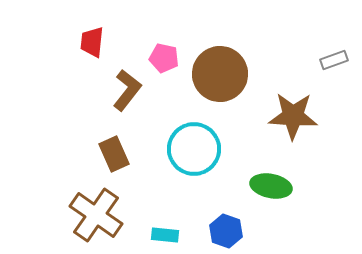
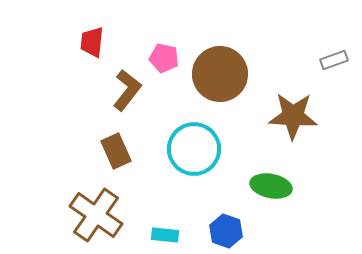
brown rectangle: moved 2 px right, 3 px up
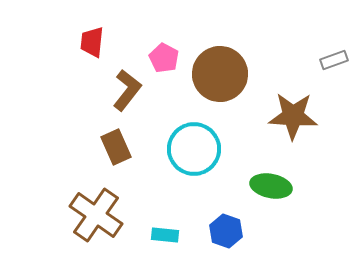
pink pentagon: rotated 16 degrees clockwise
brown rectangle: moved 4 px up
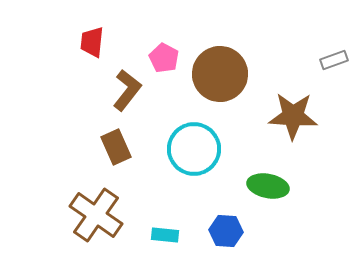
green ellipse: moved 3 px left
blue hexagon: rotated 16 degrees counterclockwise
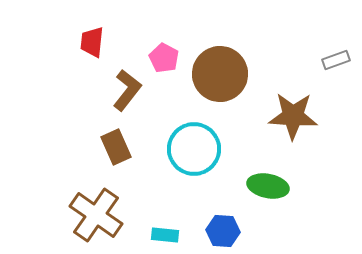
gray rectangle: moved 2 px right
blue hexagon: moved 3 px left
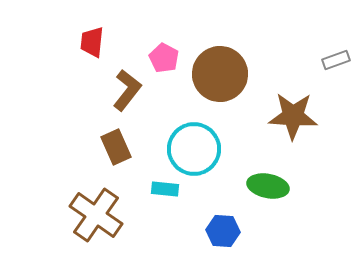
cyan rectangle: moved 46 px up
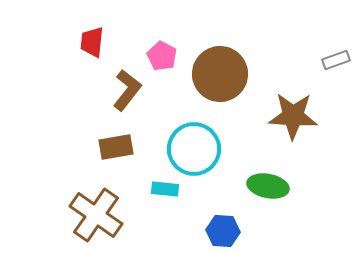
pink pentagon: moved 2 px left, 2 px up
brown rectangle: rotated 76 degrees counterclockwise
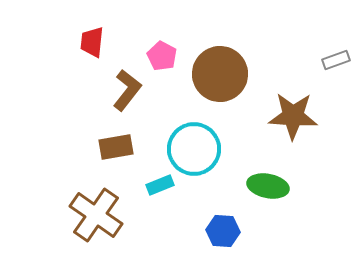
cyan rectangle: moved 5 px left, 4 px up; rotated 28 degrees counterclockwise
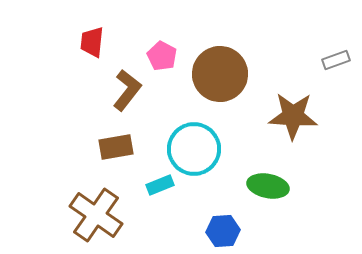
blue hexagon: rotated 8 degrees counterclockwise
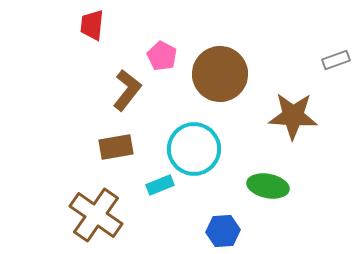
red trapezoid: moved 17 px up
